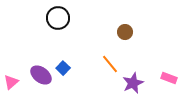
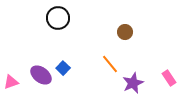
pink rectangle: rotated 35 degrees clockwise
pink triangle: rotated 21 degrees clockwise
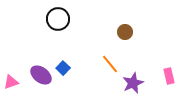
black circle: moved 1 px down
pink rectangle: moved 2 px up; rotated 21 degrees clockwise
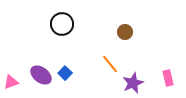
black circle: moved 4 px right, 5 px down
blue square: moved 2 px right, 5 px down
pink rectangle: moved 1 px left, 2 px down
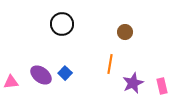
orange line: rotated 48 degrees clockwise
pink rectangle: moved 6 px left, 8 px down
pink triangle: rotated 14 degrees clockwise
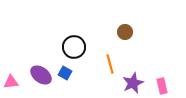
black circle: moved 12 px right, 23 px down
orange line: rotated 24 degrees counterclockwise
blue square: rotated 16 degrees counterclockwise
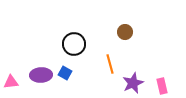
black circle: moved 3 px up
purple ellipse: rotated 40 degrees counterclockwise
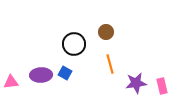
brown circle: moved 19 px left
purple star: moved 3 px right; rotated 15 degrees clockwise
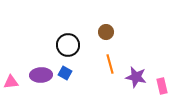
black circle: moved 6 px left, 1 px down
purple star: moved 6 px up; rotated 20 degrees clockwise
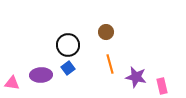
blue square: moved 3 px right, 5 px up; rotated 24 degrees clockwise
pink triangle: moved 1 px right, 1 px down; rotated 14 degrees clockwise
